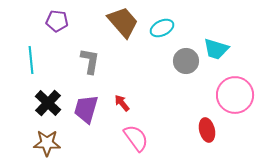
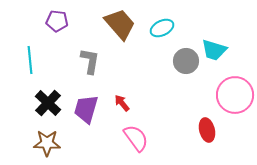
brown trapezoid: moved 3 px left, 2 px down
cyan trapezoid: moved 2 px left, 1 px down
cyan line: moved 1 px left
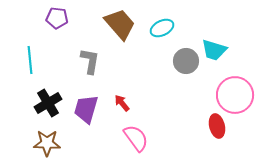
purple pentagon: moved 3 px up
black cross: rotated 16 degrees clockwise
red ellipse: moved 10 px right, 4 px up
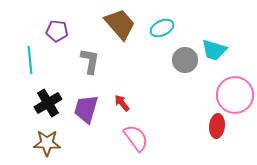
purple pentagon: moved 13 px down
gray circle: moved 1 px left, 1 px up
red ellipse: rotated 20 degrees clockwise
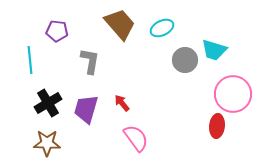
pink circle: moved 2 px left, 1 px up
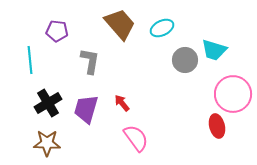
red ellipse: rotated 20 degrees counterclockwise
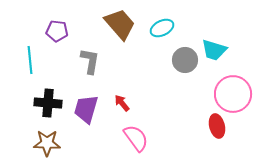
black cross: rotated 36 degrees clockwise
